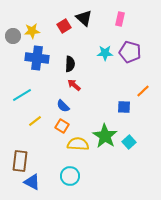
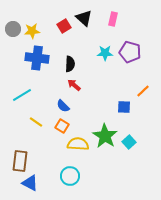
pink rectangle: moved 7 px left
gray circle: moved 7 px up
yellow line: moved 1 px right, 1 px down; rotated 72 degrees clockwise
blue triangle: moved 2 px left, 1 px down
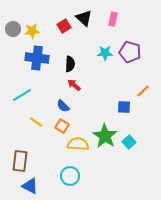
blue triangle: moved 3 px down
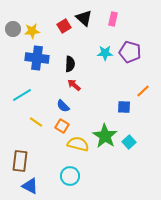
yellow semicircle: rotated 10 degrees clockwise
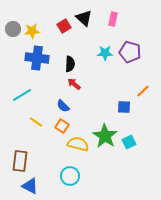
red arrow: moved 1 px up
cyan square: rotated 16 degrees clockwise
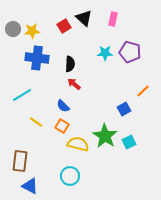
blue square: moved 2 px down; rotated 32 degrees counterclockwise
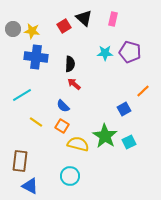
yellow star: rotated 14 degrees clockwise
blue cross: moved 1 px left, 1 px up
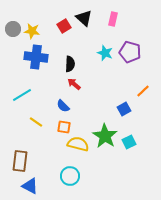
cyan star: rotated 21 degrees clockwise
orange square: moved 2 px right, 1 px down; rotated 24 degrees counterclockwise
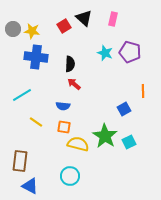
orange line: rotated 48 degrees counterclockwise
blue semicircle: rotated 40 degrees counterclockwise
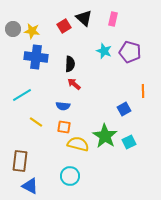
cyan star: moved 1 px left, 2 px up
